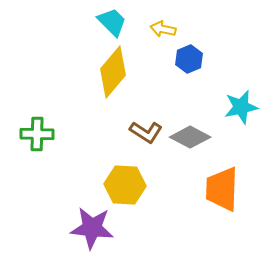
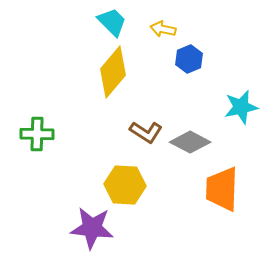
gray diamond: moved 5 px down
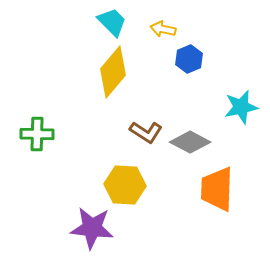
orange trapezoid: moved 5 px left
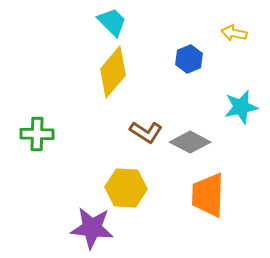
yellow arrow: moved 71 px right, 4 px down
yellow hexagon: moved 1 px right, 3 px down
orange trapezoid: moved 9 px left, 6 px down
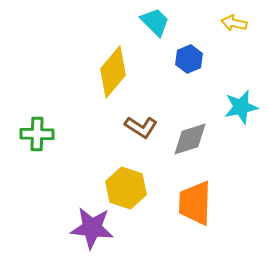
cyan trapezoid: moved 43 px right
yellow arrow: moved 10 px up
brown L-shape: moved 5 px left, 5 px up
gray diamond: moved 3 px up; rotated 45 degrees counterclockwise
yellow hexagon: rotated 15 degrees clockwise
orange trapezoid: moved 13 px left, 8 px down
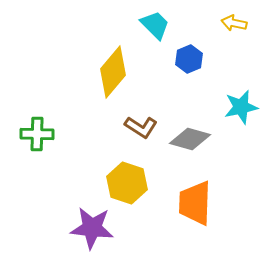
cyan trapezoid: moved 3 px down
gray diamond: rotated 33 degrees clockwise
yellow hexagon: moved 1 px right, 5 px up
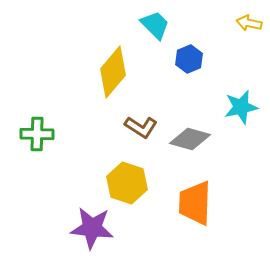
yellow arrow: moved 15 px right
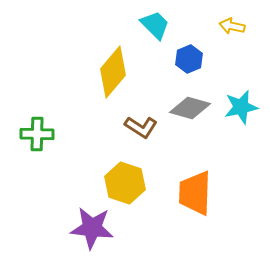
yellow arrow: moved 17 px left, 3 px down
gray diamond: moved 31 px up
yellow hexagon: moved 2 px left
orange trapezoid: moved 10 px up
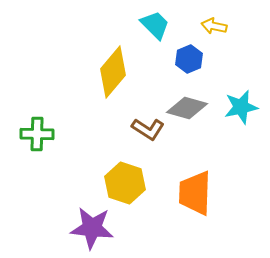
yellow arrow: moved 18 px left
gray diamond: moved 3 px left
brown L-shape: moved 7 px right, 2 px down
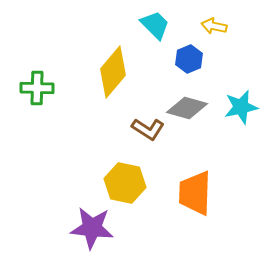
green cross: moved 46 px up
yellow hexagon: rotated 6 degrees counterclockwise
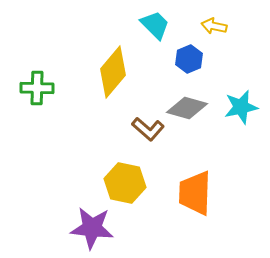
brown L-shape: rotated 8 degrees clockwise
